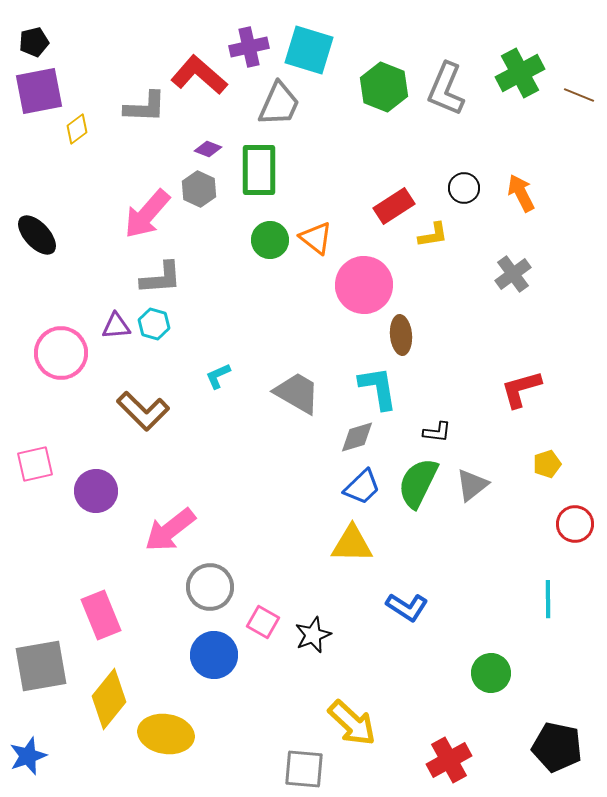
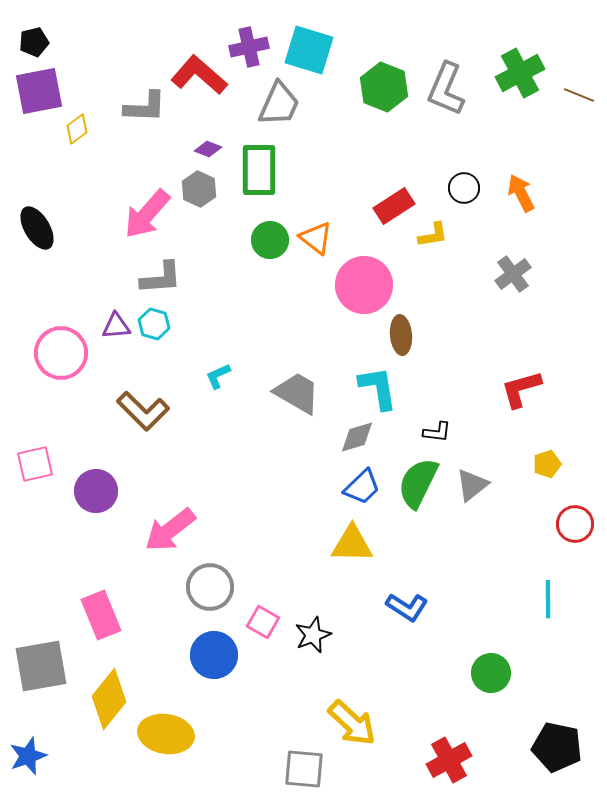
black ellipse at (37, 235): moved 7 px up; rotated 12 degrees clockwise
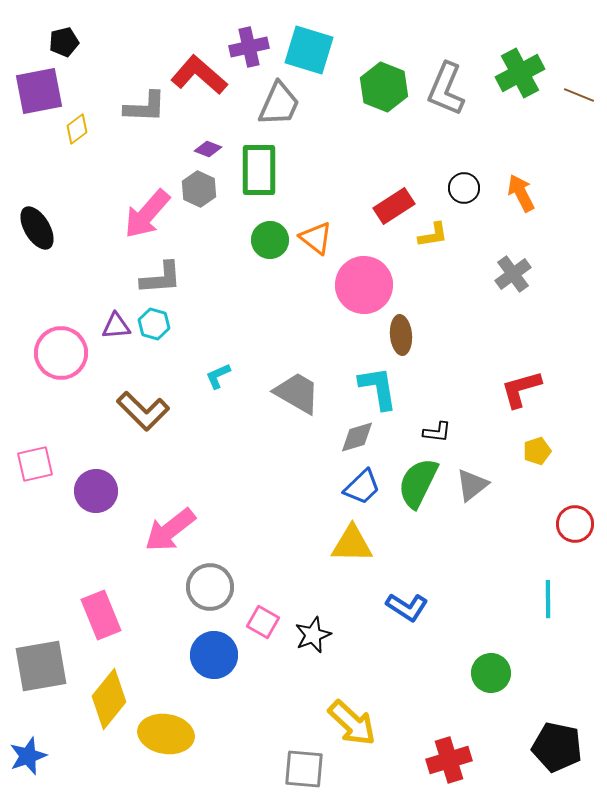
black pentagon at (34, 42): moved 30 px right
yellow pentagon at (547, 464): moved 10 px left, 13 px up
red cross at (449, 760): rotated 12 degrees clockwise
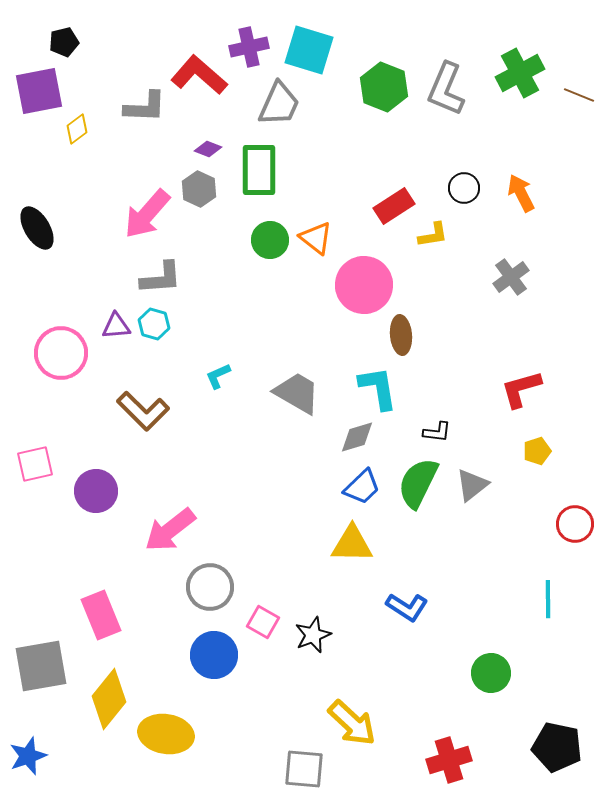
gray cross at (513, 274): moved 2 px left, 3 px down
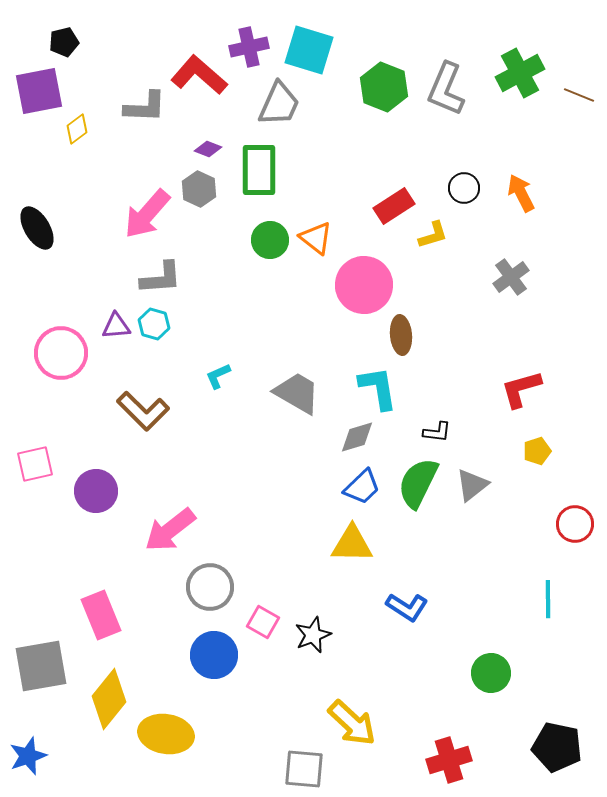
yellow L-shape at (433, 235): rotated 8 degrees counterclockwise
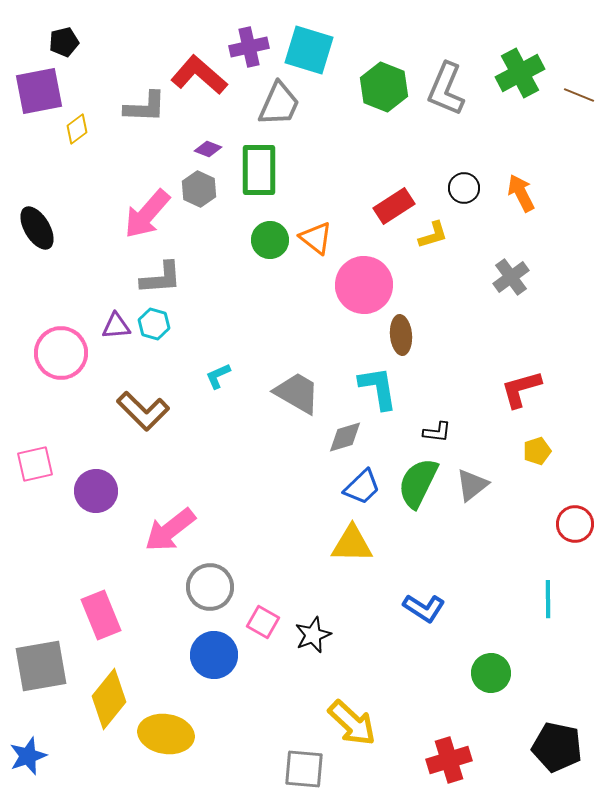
gray diamond at (357, 437): moved 12 px left
blue L-shape at (407, 607): moved 17 px right, 1 px down
